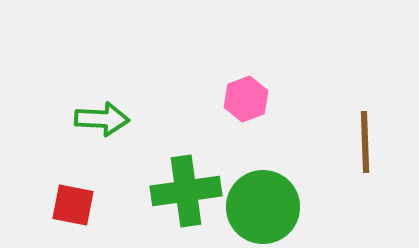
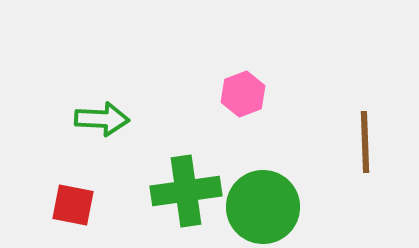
pink hexagon: moved 3 px left, 5 px up
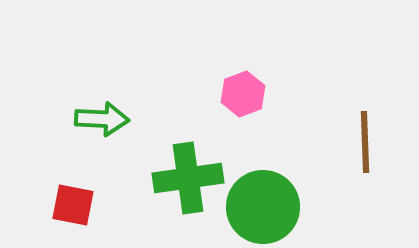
green cross: moved 2 px right, 13 px up
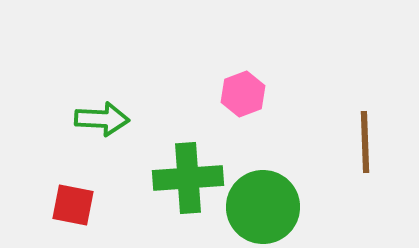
green cross: rotated 4 degrees clockwise
